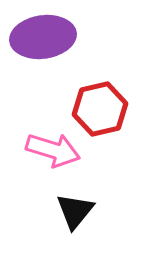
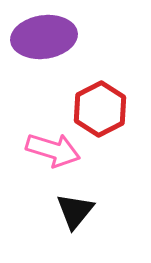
purple ellipse: moved 1 px right
red hexagon: rotated 14 degrees counterclockwise
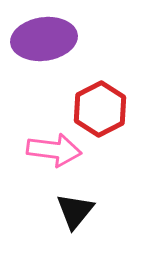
purple ellipse: moved 2 px down
pink arrow: moved 1 px right; rotated 10 degrees counterclockwise
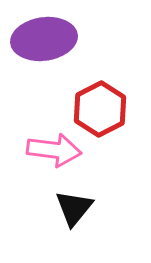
black triangle: moved 1 px left, 3 px up
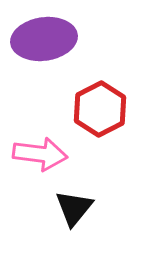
pink arrow: moved 14 px left, 4 px down
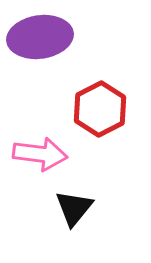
purple ellipse: moved 4 px left, 2 px up
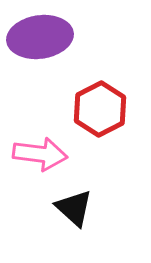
black triangle: rotated 27 degrees counterclockwise
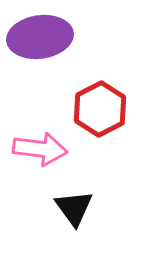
pink arrow: moved 5 px up
black triangle: rotated 12 degrees clockwise
